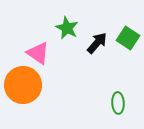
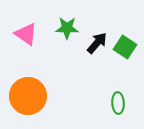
green star: rotated 25 degrees counterclockwise
green square: moved 3 px left, 9 px down
pink triangle: moved 12 px left, 19 px up
orange circle: moved 5 px right, 11 px down
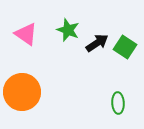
green star: moved 1 px right, 2 px down; rotated 20 degrees clockwise
black arrow: rotated 15 degrees clockwise
orange circle: moved 6 px left, 4 px up
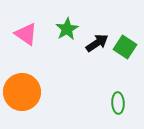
green star: moved 1 px left, 1 px up; rotated 20 degrees clockwise
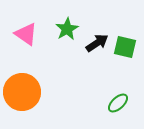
green square: rotated 20 degrees counterclockwise
green ellipse: rotated 50 degrees clockwise
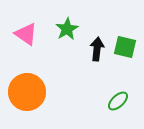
black arrow: moved 6 px down; rotated 50 degrees counterclockwise
orange circle: moved 5 px right
green ellipse: moved 2 px up
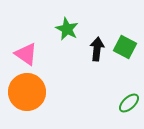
green star: rotated 15 degrees counterclockwise
pink triangle: moved 20 px down
green square: rotated 15 degrees clockwise
green ellipse: moved 11 px right, 2 px down
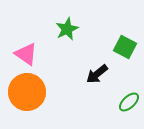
green star: rotated 20 degrees clockwise
black arrow: moved 25 px down; rotated 135 degrees counterclockwise
green ellipse: moved 1 px up
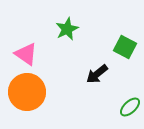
green ellipse: moved 1 px right, 5 px down
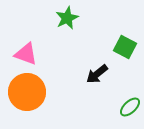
green star: moved 11 px up
pink triangle: rotated 15 degrees counterclockwise
